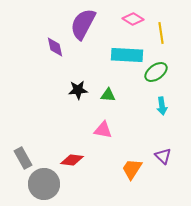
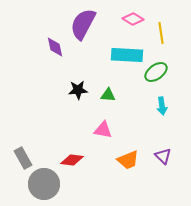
orange trapezoid: moved 4 px left, 9 px up; rotated 145 degrees counterclockwise
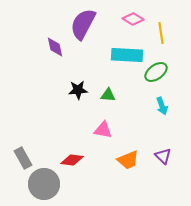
cyan arrow: rotated 12 degrees counterclockwise
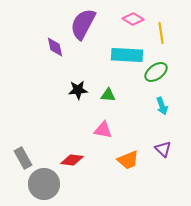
purple triangle: moved 7 px up
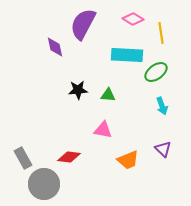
red diamond: moved 3 px left, 3 px up
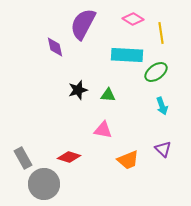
black star: rotated 12 degrees counterclockwise
red diamond: rotated 10 degrees clockwise
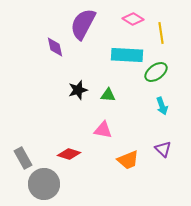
red diamond: moved 3 px up
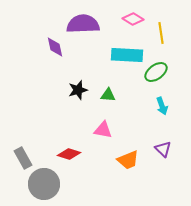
purple semicircle: rotated 60 degrees clockwise
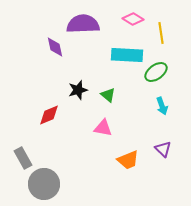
green triangle: rotated 35 degrees clockwise
pink triangle: moved 2 px up
red diamond: moved 20 px left, 39 px up; rotated 40 degrees counterclockwise
